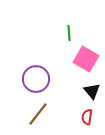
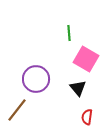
black triangle: moved 14 px left, 3 px up
brown line: moved 21 px left, 4 px up
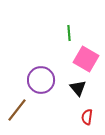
purple circle: moved 5 px right, 1 px down
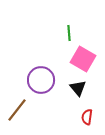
pink square: moved 3 px left
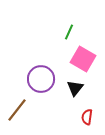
green line: moved 1 px up; rotated 28 degrees clockwise
purple circle: moved 1 px up
black triangle: moved 3 px left; rotated 18 degrees clockwise
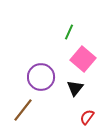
pink square: rotated 10 degrees clockwise
purple circle: moved 2 px up
brown line: moved 6 px right
red semicircle: rotated 28 degrees clockwise
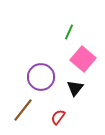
red semicircle: moved 29 px left
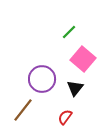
green line: rotated 21 degrees clockwise
purple circle: moved 1 px right, 2 px down
red semicircle: moved 7 px right
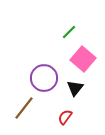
purple circle: moved 2 px right, 1 px up
brown line: moved 1 px right, 2 px up
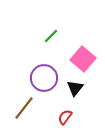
green line: moved 18 px left, 4 px down
